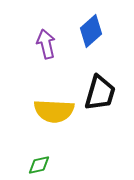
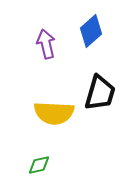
yellow semicircle: moved 2 px down
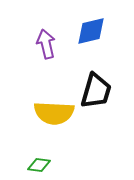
blue diamond: rotated 28 degrees clockwise
black trapezoid: moved 4 px left, 2 px up
green diamond: rotated 20 degrees clockwise
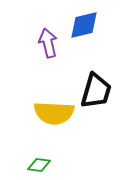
blue diamond: moved 7 px left, 6 px up
purple arrow: moved 2 px right, 1 px up
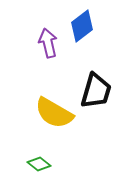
blue diamond: moved 2 px left, 1 px down; rotated 24 degrees counterclockwise
yellow semicircle: rotated 27 degrees clockwise
green diamond: moved 1 px up; rotated 30 degrees clockwise
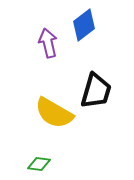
blue diamond: moved 2 px right, 1 px up
green diamond: rotated 30 degrees counterclockwise
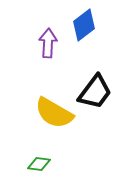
purple arrow: rotated 16 degrees clockwise
black trapezoid: moved 1 px left, 1 px down; rotated 21 degrees clockwise
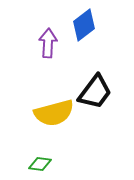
yellow semicircle: rotated 45 degrees counterclockwise
green diamond: moved 1 px right
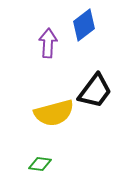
black trapezoid: moved 1 px up
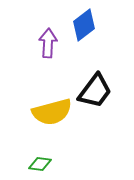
yellow semicircle: moved 2 px left, 1 px up
